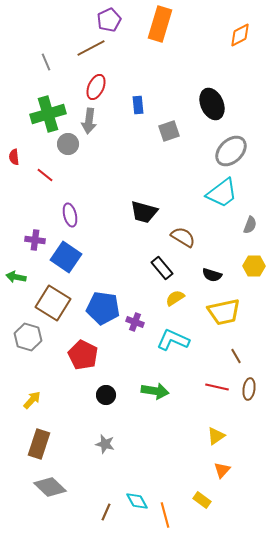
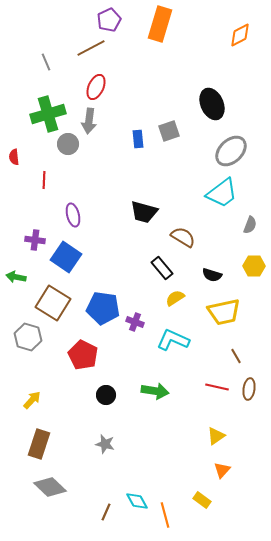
blue rectangle at (138, 105): moved 34 px down
red line at (45, 175): moved 1 px left, 5 px down; rotated 54 degrees clockwise
purple ellipse at (70, 215): moved 3 px right
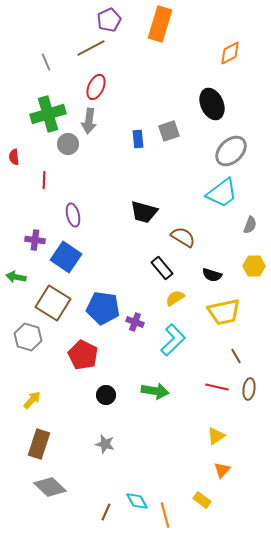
orange diamond at (240, 35): moved 10 px left, 18 px down
cyan L-shape at (173, 340): rotated 112 degrees clockwise
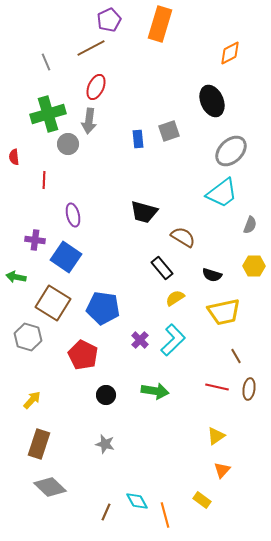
black ellipse at (212, 104): moved 3 px up
purple cross at (135, 322): moved 5 px right, 18 px down; rotated 24 degrees clockwise
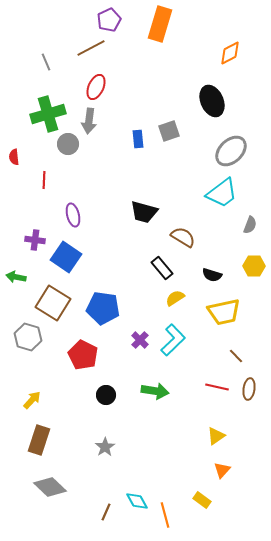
brown line at (236, 356): rotated 14 degrees counterclockwise
brown rectangle at (39, 444): moved 4 px up
gray star at (105, 444): moved 3 px down; rotated 24 degrees clockwise
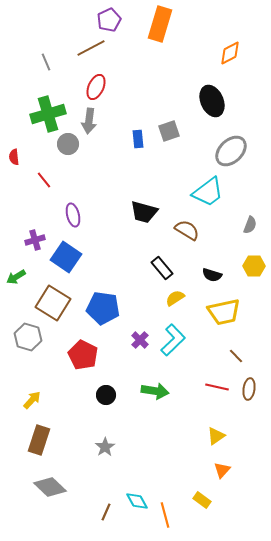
red line at (44, 180): rotated 42 degrees counterclockwise
cyan trapezoid at (222, 193): moved 14 px left, 1 px up
brown semicircle at (183, 237): moved 4 px right, 7 px up
purple cross at (35, 240): rotated 24 degrees counterclockwise
green arrow at (16, 277): rotated 42 degrees counterclockwise
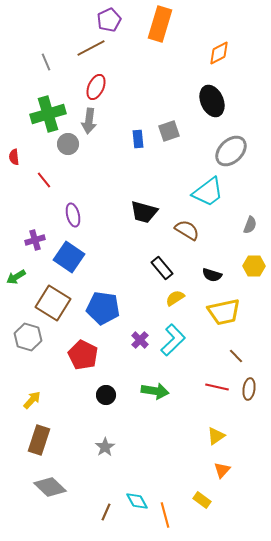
orange diamond at (230, 53): moved 11 px left
blue square at (66, 257): moved 3 px right
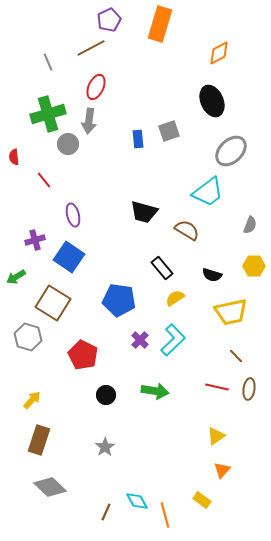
gray line at (46, 62): moved 2 px right
blue pentagon at (103, 308): moved 16 px right, 8 px up
yellow trapezoid at (224, 312): moved 7 px right
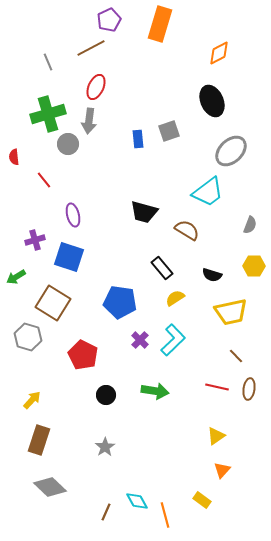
blue square at (69, 257): rotated 16 degrees counterclockwise
blue pentagon at (119, 300): moved 1 px right, 2 px down
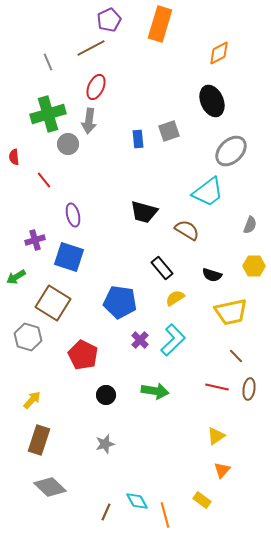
gray star at (105, 447): moved 3 px up; rotated 18 degrees clockwise
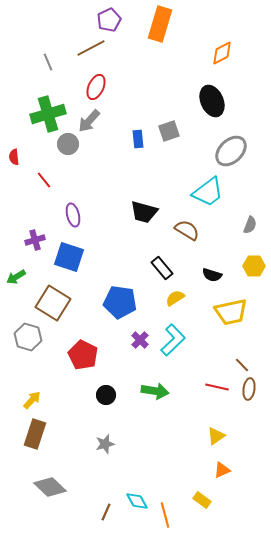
orange diamond at (219, 53): moved 3 px right
gray arrow at (89, 121): rotated 35 degrees clockwise
brown line at (236, 356): moved 6 px right, 9 px down
brown rectangle at (39, 440): moved 4 px left, 6 px up
orange triangle at (222, 470): rotated 24 degrees clockwise
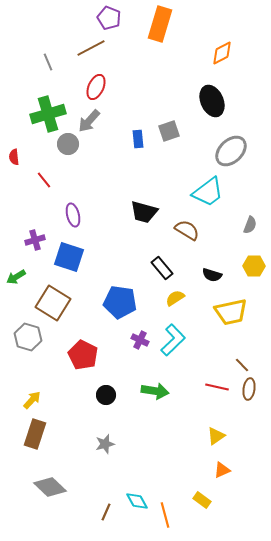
purple pentagon at (109, 20): moved 2 px up; rotated 25 degrees counterclockwise
purple cross at (140, 340): rotated 18 degrees counterclockwise
